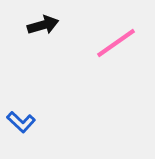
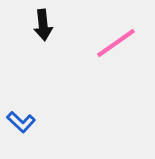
black arrow: rotated 100 degrees clockwise
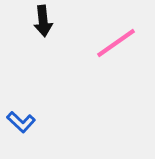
black arrow: moved 4 px up
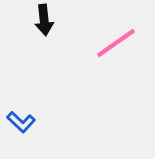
black arrow: moved 1 px right, 1 px up
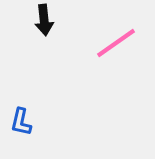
blue L-shape: rotated 60 degrees clockwise
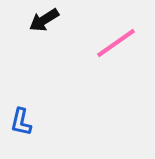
black arrow: rotated 64 degrees clockwise
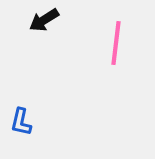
pink line: rotated 48 degrees counterclockwise
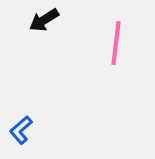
blue L-shape: moved 8 px down; rotated 36 degrees clockwise
